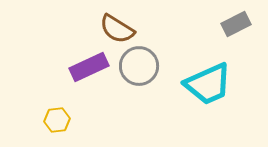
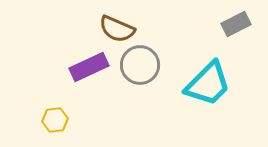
brown semicircle: rotated 9 degrees counterclockwise
gray circle: moved 1 px right, 1 px up
cyan trapezoid: rotated 21 degrees counterclockwise
yellow hexagon: moved 2 px left
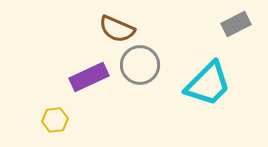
purple rectangle: moved 10 px down
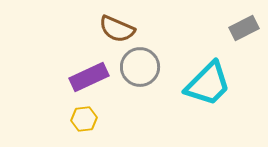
gray rectangle: moved 8 px right, 4 px down
gray circle: moved 2 px down
yellow hexagon: moved 29 px right, 1 px up
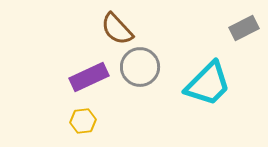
brown semicircle: rotated 24 degrees clockwise
yellow hexagon: moved 1 px left, 2 px down
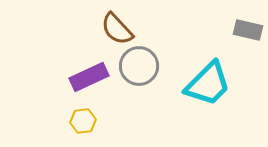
gray rectangle: moved 4 px right, 2 px down; rotated 40 degrees clockwise
gray circle: moved 1 px left, 1 px up
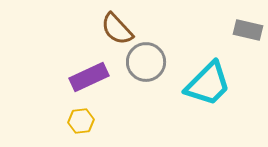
gray circle: moved 7 px right, 4 px up
yellow hexagon: moved 2 px left
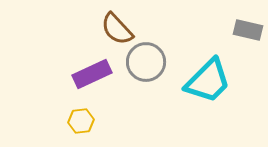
purple rectangle: moved 3 px right, 3 px up
cyan trapezoid: moved 3 px up
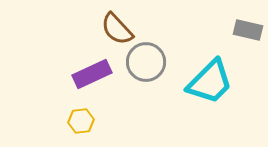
cyan trapezoid: moved 2 px right, 1 px down
